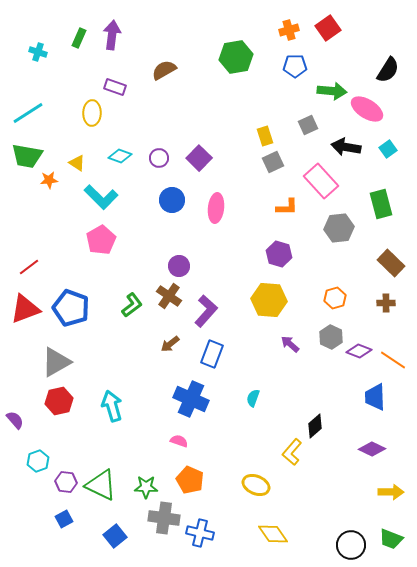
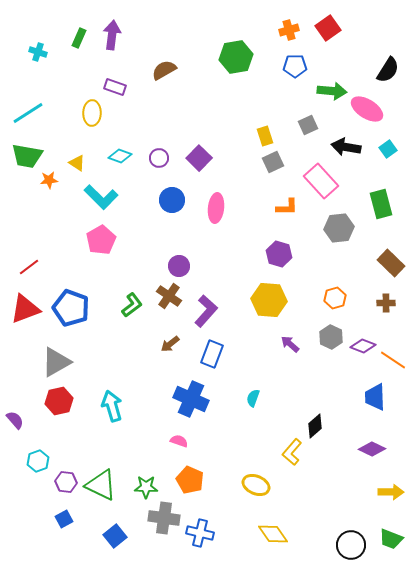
purple diamond at (359, 351): moved 4 px right, 5 px up
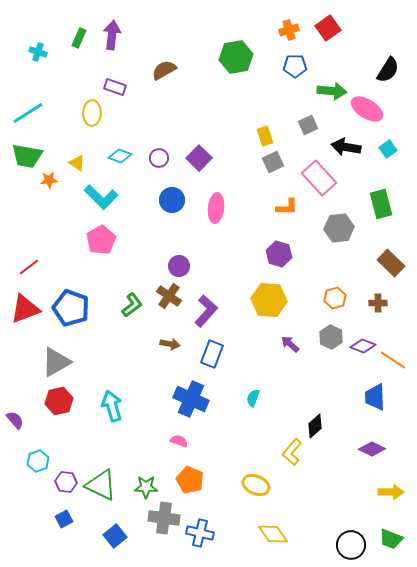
pink rectangle at (321, 181): moved 2 px left, 3 px up
brown cross at (386, 303): moved 8 px left
brown arrow at (170, 344): rotated 132 degrees counterclockwise
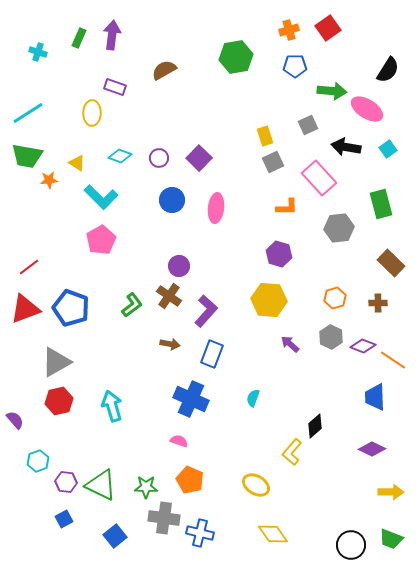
yellow ellipse at (256, 485): rotated 8 degrees clockwise
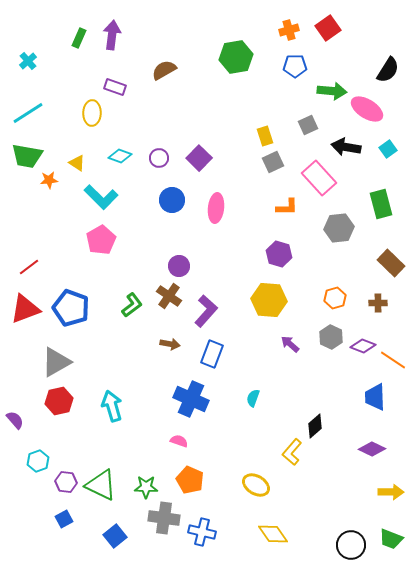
cyan cross at (38, 52): moved 10 px left, 9 px down; rotated 30 degrees clockwise
blue cross at (200, 533): moved 2 px right, 1 px up
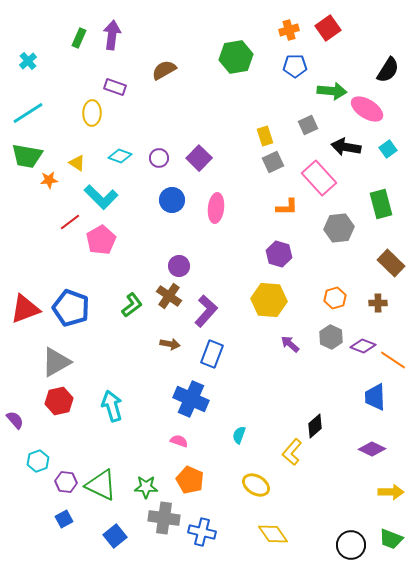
red line at (29, 267): moved 41 px right, 45 px up
cyan semicircle at (253, 398): moved 14 px left, 37 px down
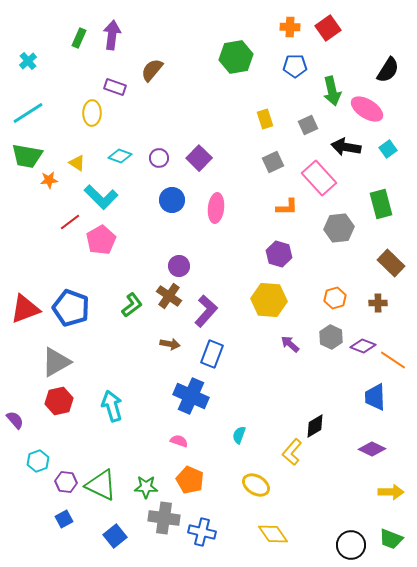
orange cross at (289, 30): moved 1 px right, 3 px up; rotated 18 degrees clockwise
brown semicircle at (164, 70): moved 12 px left; rotated 20 degrees counterclockwise
green arrow at (332, 91): rotated 72 degrees clockwise
yellow rectangle at (265, 136): moved 17 px up
blue cross at (191, 399): moved 3 px up
black diamond at (315, 426): rotated 10 degrees clockwise
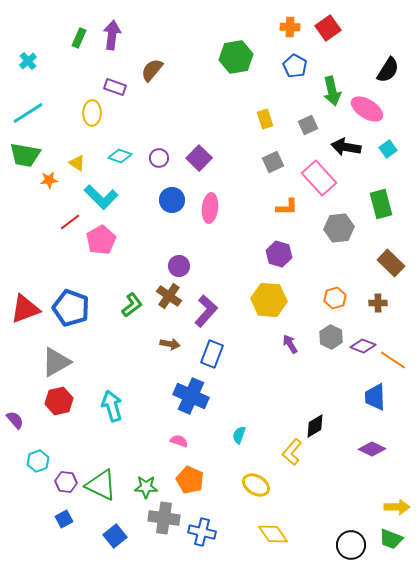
blue pentagon at (295, 66): rotated 30 degrees clockwise
green trapezoid at (27, 156): moved 2 px left, 1 px up
pink ellipse at (216, 208): moved 6 px left
purple arrow at (290, 344): rotated 18 degrees clockwise
yellow arrow at (391, 492): moved 6 px right, 15 px down
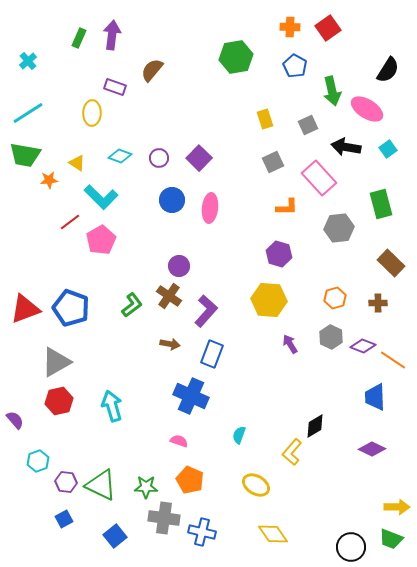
black circle at (351, 545): moved 2 px down
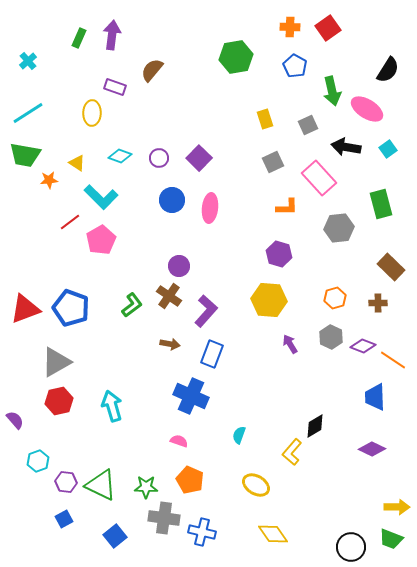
brown rectangle at (391, 263): moved 4 px down
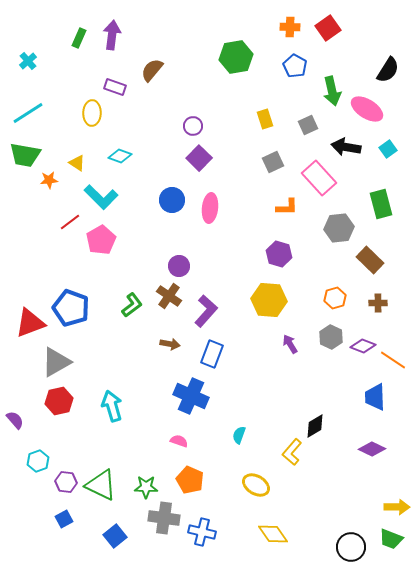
purple circle at (159, 158): moved 34 px right, 32 px up
brown rectangle at (391, 267): moved 21 px left, 7 px up
red triangle at (25, 309): moved 5 px right, 14 px down
